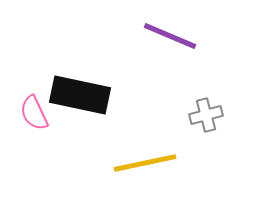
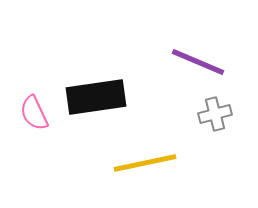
purple line: moved 28 px right, 26 px down
black rectangle: moved 16 px right, 2 px down; rotated 20 degrees counterclockwise
gray cross: moved 9 px right, 1 px up
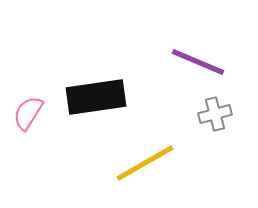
pink semicircle: moved 6 px left; rotated 57 degrees clockwise
yellow line: rotated 18 degrees counterclockwise
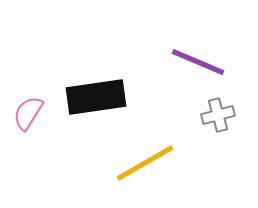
gray cross: moved 3 px right, 1 px down
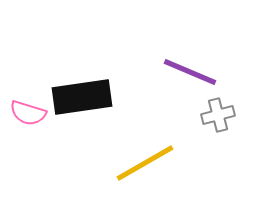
purple line: moved 8 px left, 10 px down
black rectangle: moved 14 px left
pink semicircle: rotated 105 degrees counterclockwise
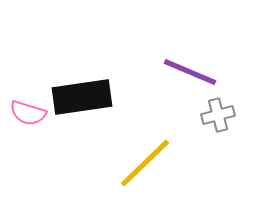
yellow line: rotated 14 degrees counterclockwise
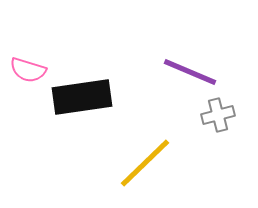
pink semicircle: moved 43 px up
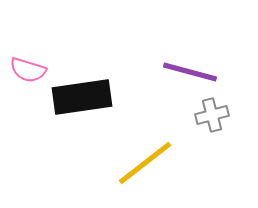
purple line: rotated 8 degrees counterclockwise
gray cross: moved 6 px left
yellow line: rotated 6 degrees clockwise
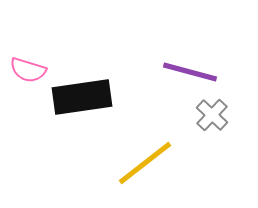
gray cross: rotated 32 degrees counterclockwise
